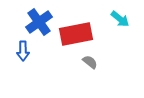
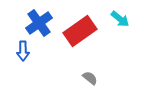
blue cross: moved 1 px down
red rectangle: moved 4 px right, 3 px up; rotated 24 degrees counterclockwise
gray semicircle: moved 16 px down
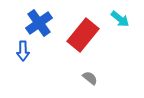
red rectangle: moved 3 px right, 4 px down; rotated 16 degrees counterclockwise
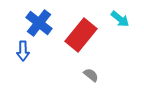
blue cross: rotated 16 degrees counterclockwise
red rectangle: moved 2 px left
gray semicircle: moved 1 px right, 3 px up
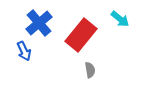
blue cross: rotated 12 degrees clockwise
blue arrow: moved 1 px right; rotated 24 degrees counterclockwise
gray semicircle: moved 1 px left, 5 px up; rotated 42 degrees clockwise
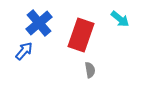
red rectangle: rotated 20 degrees counterclockwise
blue arrow: rotated 114 degrees counterclockwise
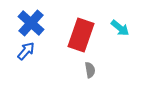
cyan arrow: moved 9 px down
blue cross: moved 8 px left; rotated 8 degrees counterclockwise
blue arrow: moved 2 px right
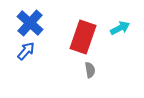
blue cross: moved 1 px left
cyan arrow: rotated 66 degrees counterclockwise
red rectangle: moved 2 px right, 2 px down
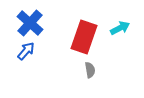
red rectangle: moved 1 px right
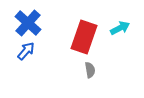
blue cross: moved 2 px left
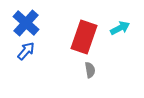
blue cross: moved 2 px left
